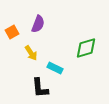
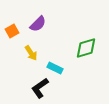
purple semicircle: rotated 24 degrees clockwise
orange square: moved 1 px up
black L-shape: rotated 60 degrees clockwise
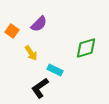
purple semicircle: moved 1 px right
orange square: rotated 24 degrees counterclockwise
cyan rectangle: moved 2 px down
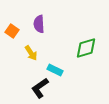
purple semicircle: rotated 132 degrees clockwise
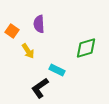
yellow arrow: moved 3 px left, 2 px up
cyan rectangle: moved 2 px right
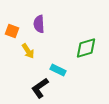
orange square: rotated 16 degrees counterclockwise
cyan rectangle: moved 1 px right
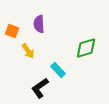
cyan rectangle: rotated 21 degrees clockwise
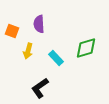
yellow arrow: rotated 49 degrees clockwise
cyan rectangle: moved 2 px left, 12 px up
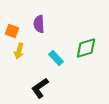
yellow arrow: moved 9 px left
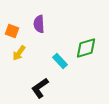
yellow arrow: moved 2 px down; rotated 21 degrees clockwise
cyan rectangle: moved 4 px right, 3 px down
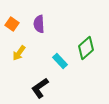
orange square: moved 7 px up; rotated 16 degrees clockwise
green diamond: rotated 25 degrees counterclockwise
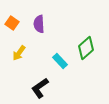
orange square: moved 1 px up
